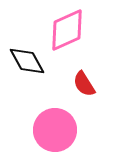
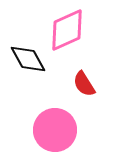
black diamond: moved 1 px right, 2 px up
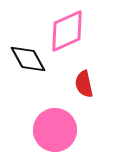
pink diamond: moved 1 px down
red semicircle: rotated 20 degrees clockwise
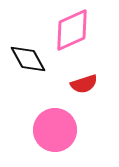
pink diamond: moved 5 px right, 1 px up
red semicircle: rotated 96 degrees counterclockwise
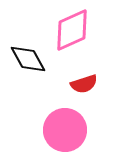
pink circle: moved 10 px right
